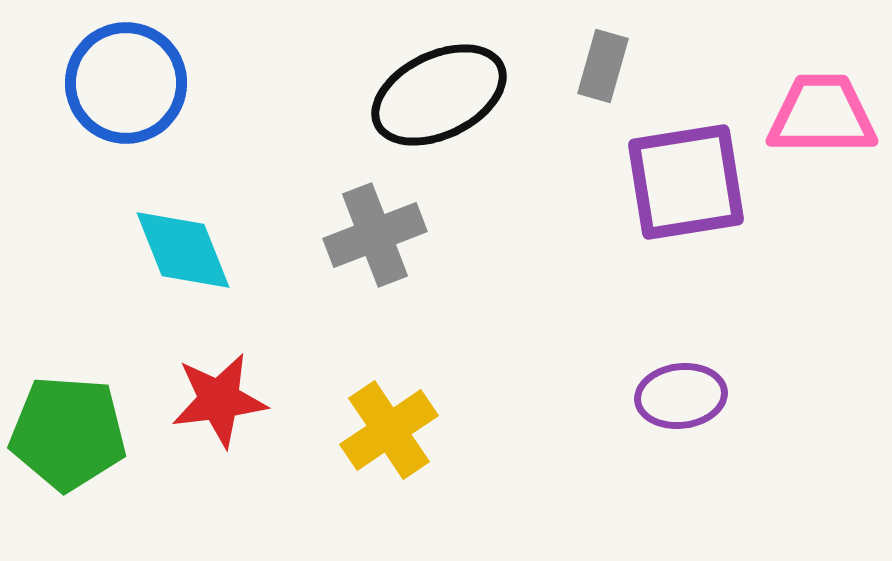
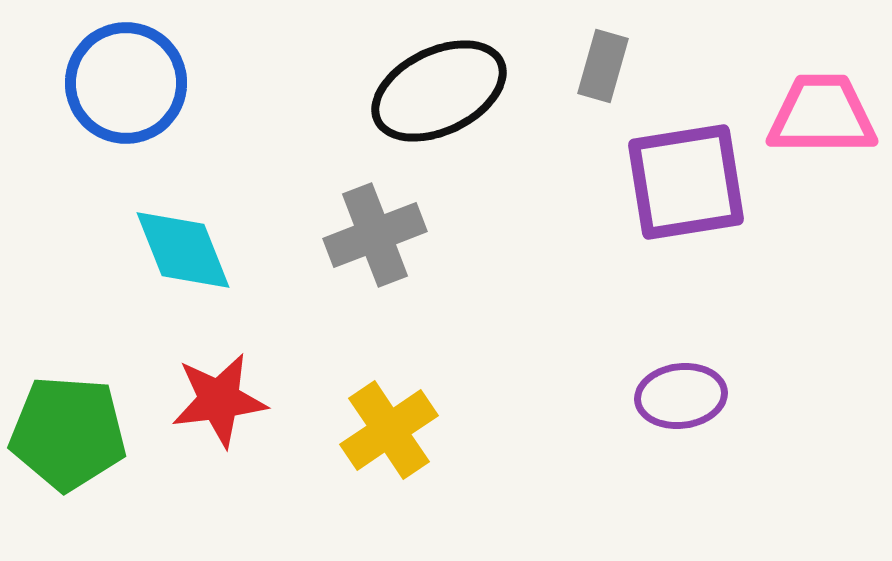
black ellipse: moved 4 px up
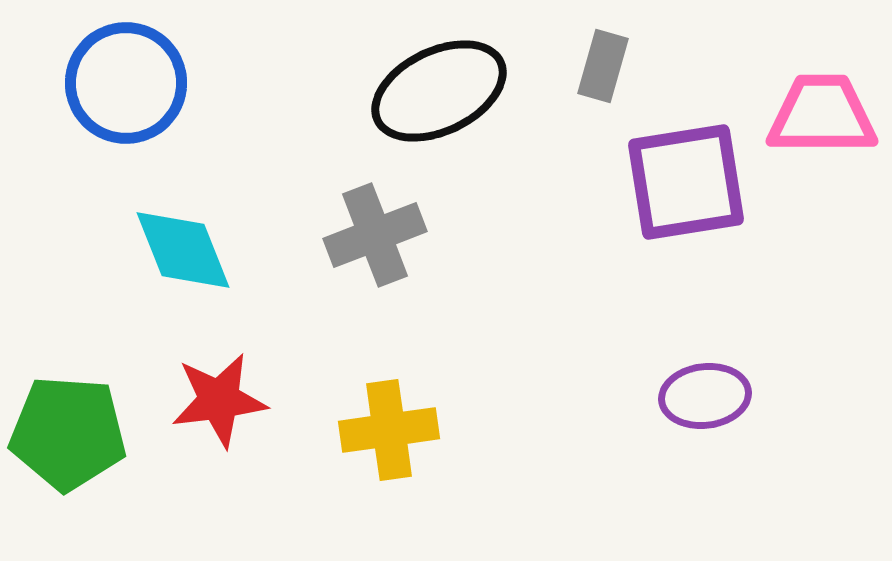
purple ellipse: moved 24 px right
yellow cross: rotated 26 degrees clockwise
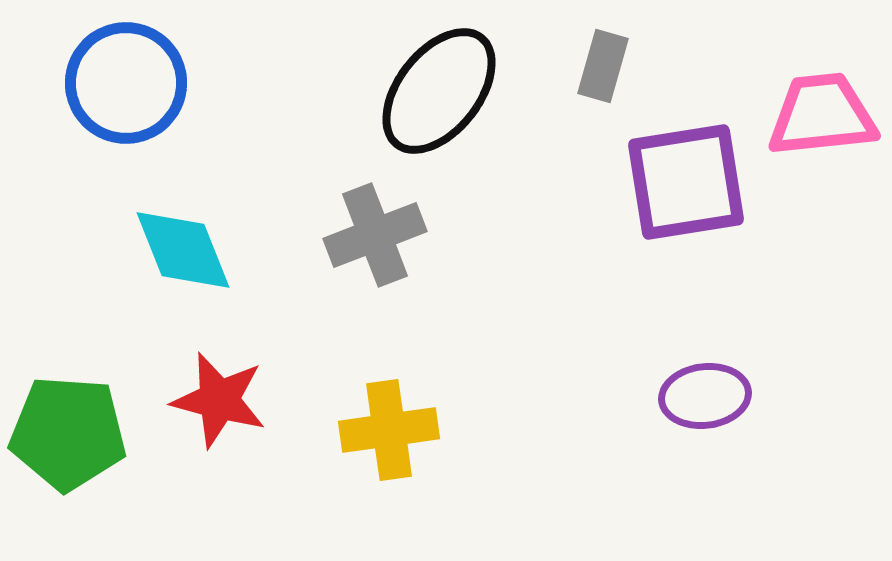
black ellipse: rotated 26 degrees counterclockwise
pink trapezoid: rotated 6 degrees counterclockwise
red star: rotated 22 degrees clockwise
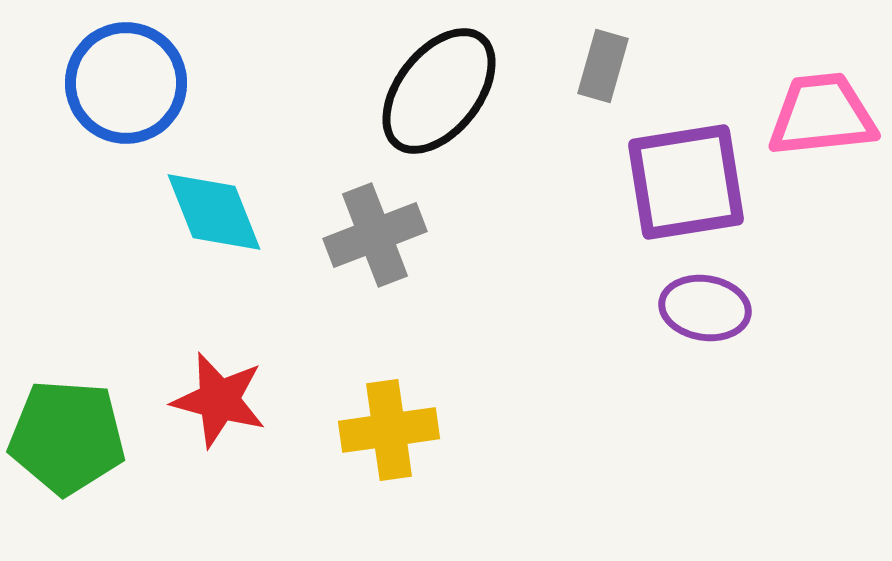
cyan diamond: moved 31 px right, 38 px up
purple ellipse: moved 88 px up; rotated 16 degrees clockwise
green pentagon: moved 1 px left, 4 px down
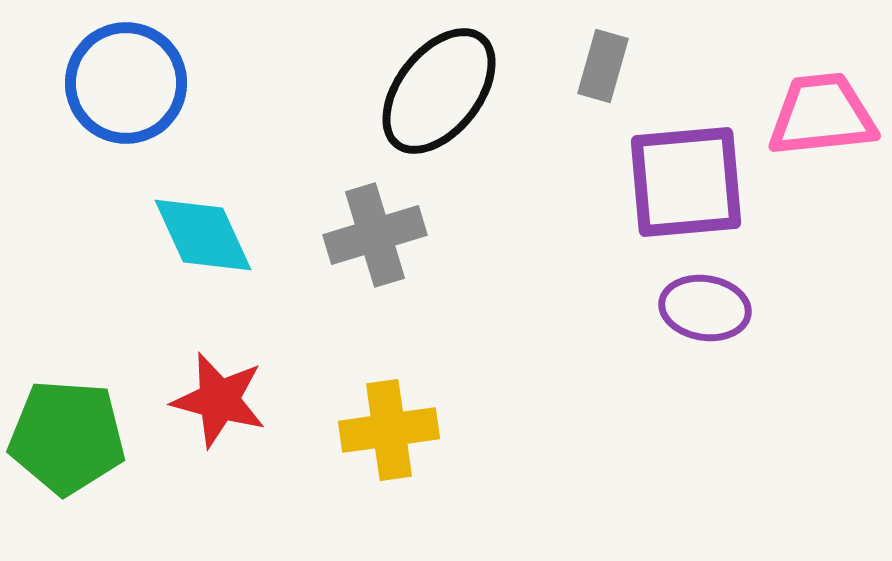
purple square: rotated 4 degrees clockwise
cyan diamond: moved 11 px left, 23 px down; rotated 3 degrees counterclockwise
gray cross: rotated 4 degrees clockwise
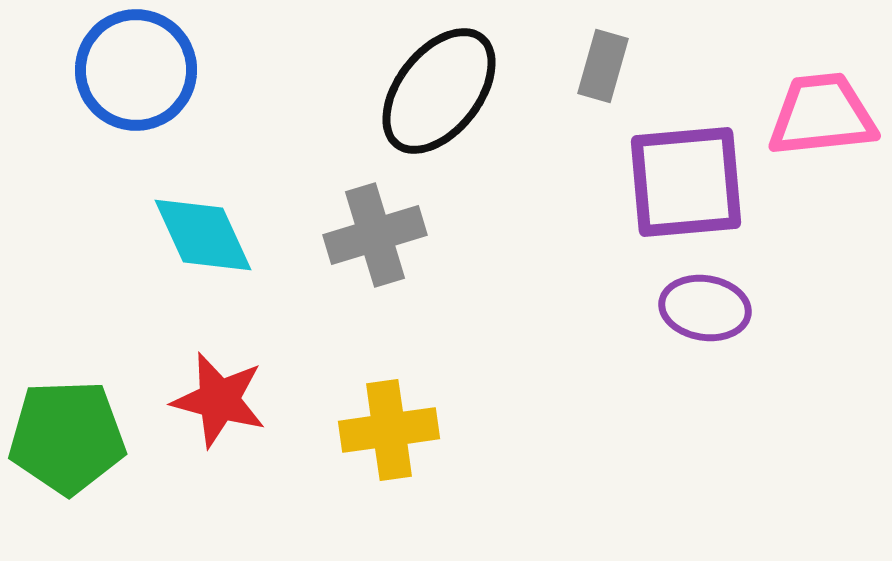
blue circle: moved 10 px right, 13 px up
green pentagon: rotated 6 degrees counterclockwise
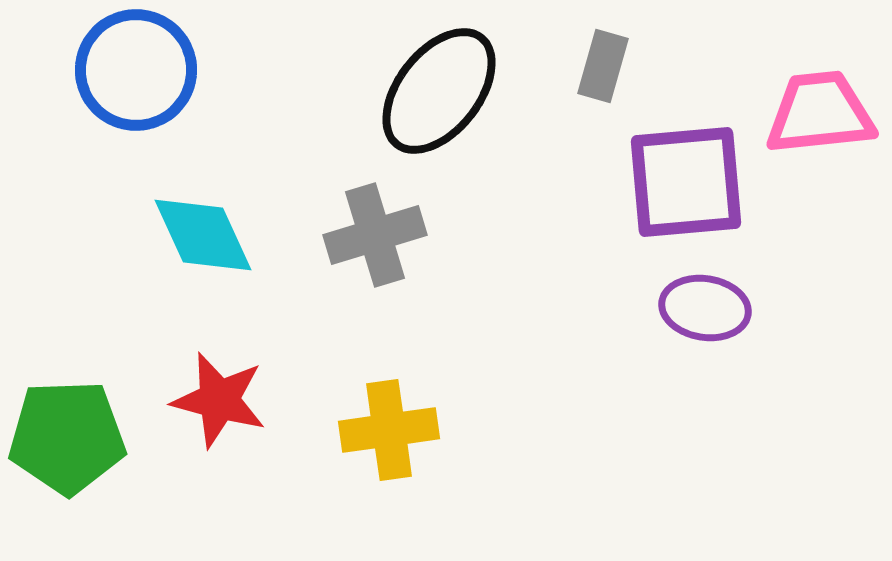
pink trapezoid: moved 2 px left, 2 px up
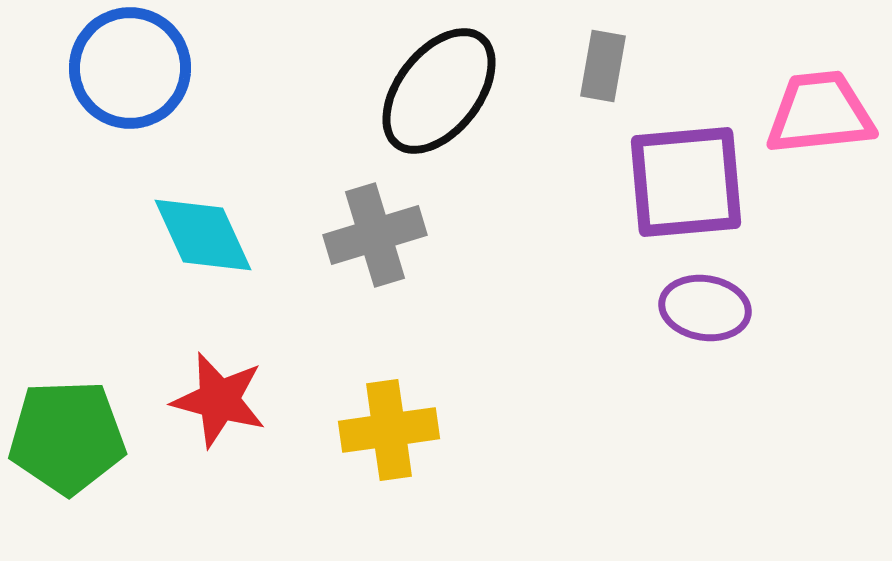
gray rectangle: rotated 6 degrees counterclockwise
blue circle: moved 6 px left, 2 px up
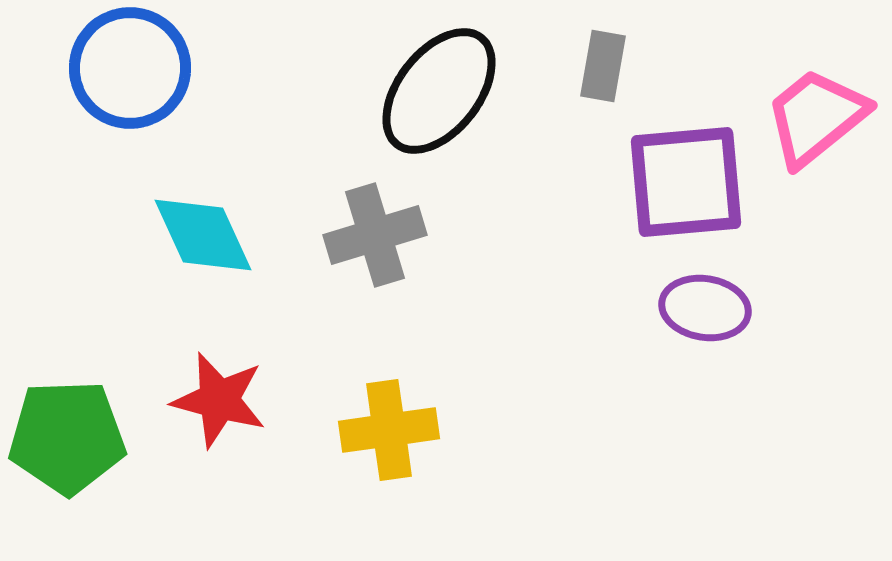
pink trapezoid: moved 4 px left, 4 px down; rotated 33 degrees counterclockwise
